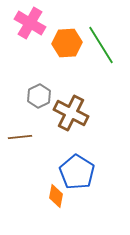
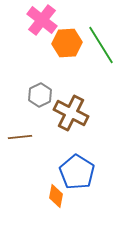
pink cross: moved 12 px right, 3 px up; rotated 8 degrees clockwise
gray hexagon: moved 1 px right, 1 px up
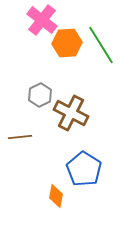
blue pentagon: moved 7 px right, 3 px up
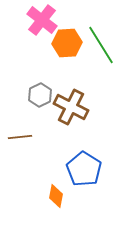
brown cross: moved 6 px up
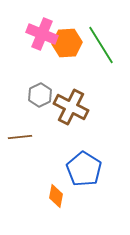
pink cross: moved 14 px down; rotated 16 degrees counterclockwise
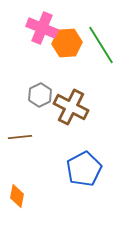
pink cross: moved 6 px up
blue pentagon: rotated 12 degrees clockwise
orange diamond: moved 39 px left
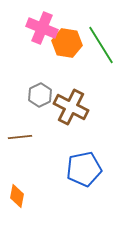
orange hexagon: rotated 12 degrees clockwise
blue pentagon: rotated 16 degrees clockwise
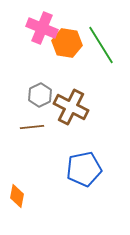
brown line: moved 12 px right, 10 px up
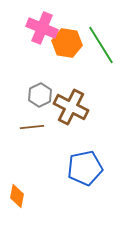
blue pentagon: moved 1 px right, 1 px up
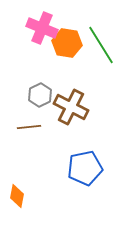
brown line: moved 3 px left
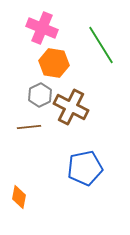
orange hexagon: moved 13 px left, 20 px down
orange diamond: moved 2 px right, 1 px down
